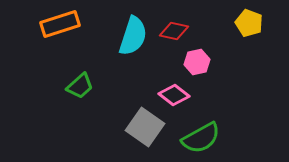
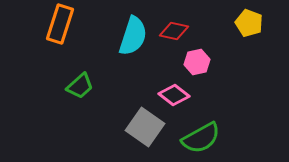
orange rectangle: rotated 54 degrees counterclockwise
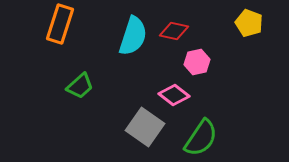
green semicircle: rotated 27 degrees counterclockwise
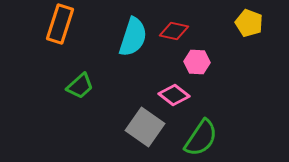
cyan semicircle: moved 1 px down
pink hexagon: rotated 15 degrees clockwise
